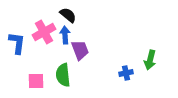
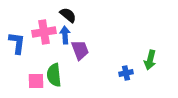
pink cross: rotated 20 degrees clockwise
green semicircle: moved 9 px left
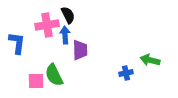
black semicircle: rotated 24 degrees clockwise
pink cross: moved 3 px right, 7 px up
purple trapezoid: rotated 20 degrees clockwise
green arrow: rotated 90 degrees clockwise
green semicircle: rotated 20 degrees counterclockwise
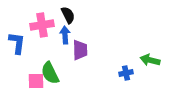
pink cross: moved 5 px left
green semicircle: moved 4 px left, 2 px up
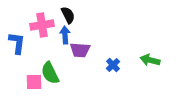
purple trapezoid: rotated 95 degrees clockwise
blue cross: moved 13 px left, 8 px up; rotated 32 degrees counterclockwise
pink square: moved 2 px left, 1 px down
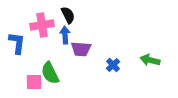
purple trapezoid: moved 1 px right, 1 px up
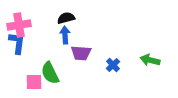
black semicircle: moved 2 px left, 3 px down; rotated 78 degrees counterclockwise
pink cross: moved 23 px left
purple trapezoid: moved 4 px down
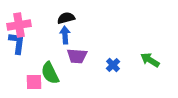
purple trapezoid: moved 4 px left, 3 px down
green arrow: rotated 18 degrees clockwise
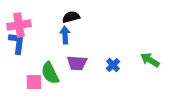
black semicircle: moved 5 px right, 1 px up
purple trapezoid: moved 7 px down
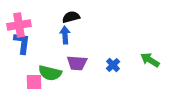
blue L-shape: moved 5 px right
green semicircle: rotated 50 degrees counterclockwise
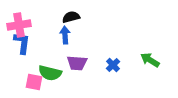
pink square: rotated 12 degrees clockwise
